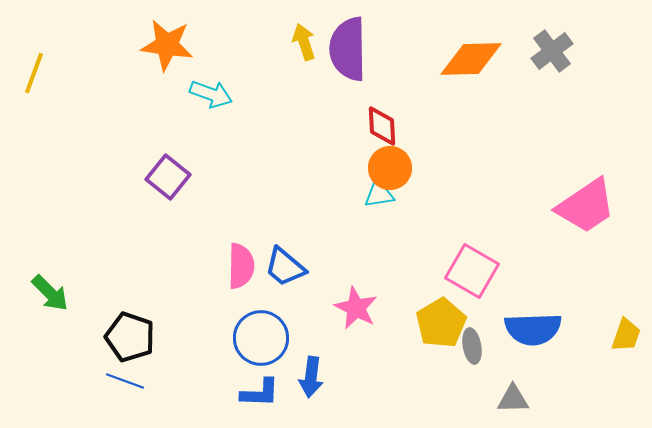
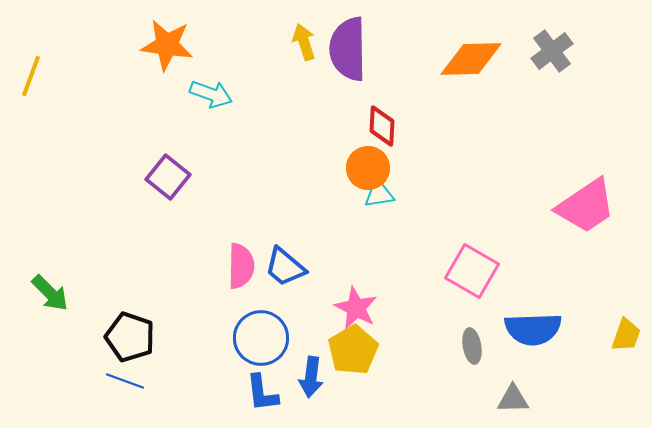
yellow line: moved 3 px left, 3 px down
red diamond: rotated 6 degrees clockwise
orange circle: moved 22 px left
yellow pentagon: moved 88 px left, 27 px down
blue L-shape: moved 2 px right; rotated 81 degrees clockwise
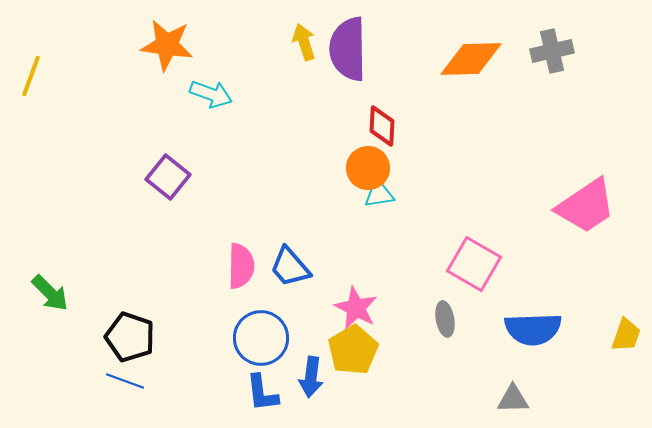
gray cross: rotated 24 degrees clockwise
blue trapezoid: moved 5 px right; rotated 9 degrees clockwise
pink square: moved 2 px right, 7 px up
gray ellipse: moved 27 px left, 27 px up
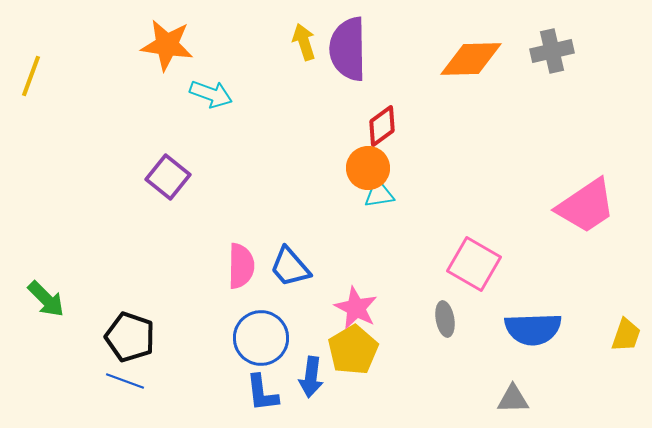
red diamond: rotated 51 degrees clockwise
green arrow: moved 4 px left, 6 px down
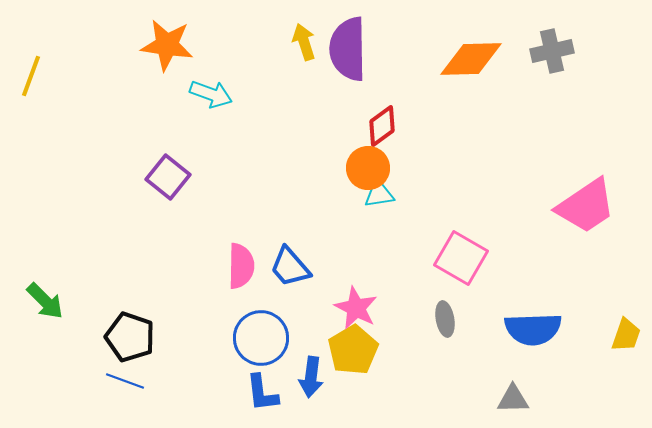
pink square: moved 13 px left, 6 px up
green arrow: moved 1 px left, 2 px down
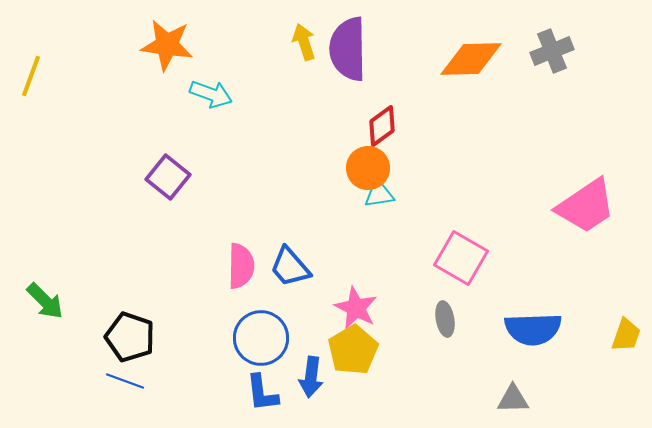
gray cross: rotated 9 degrees counterclockwise
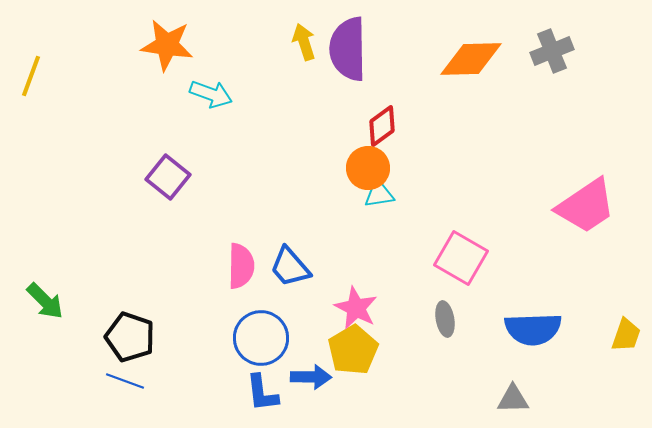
blue arrow: rotated 96 degrees counterclockwise
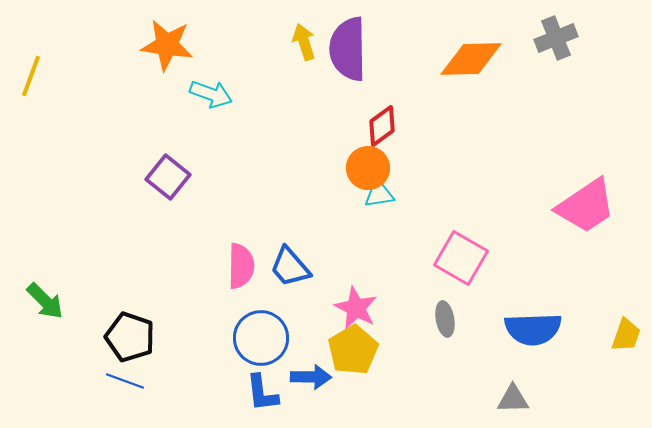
gray cross: moved 4 px right, 13 px up
